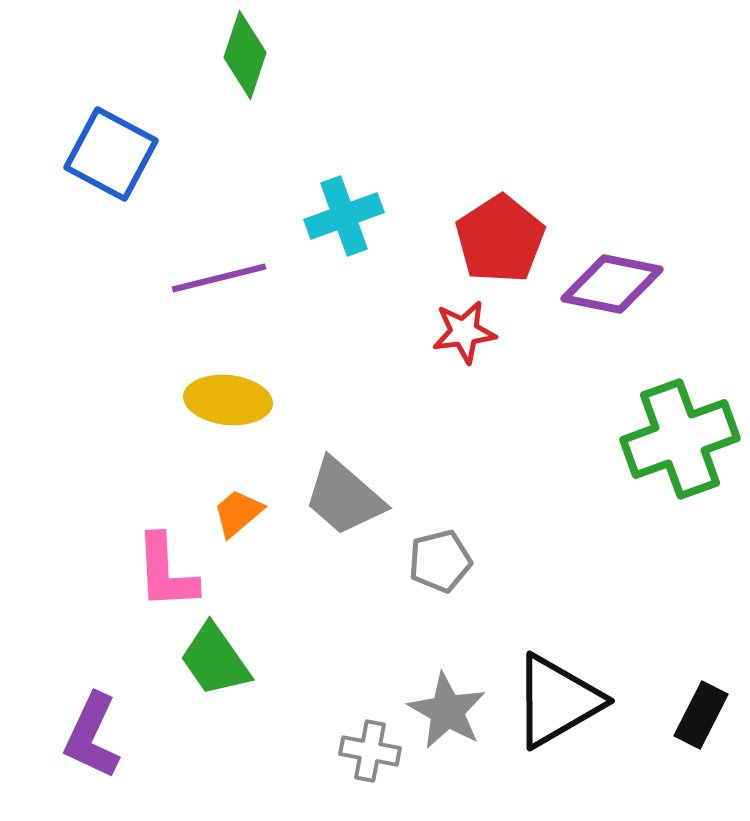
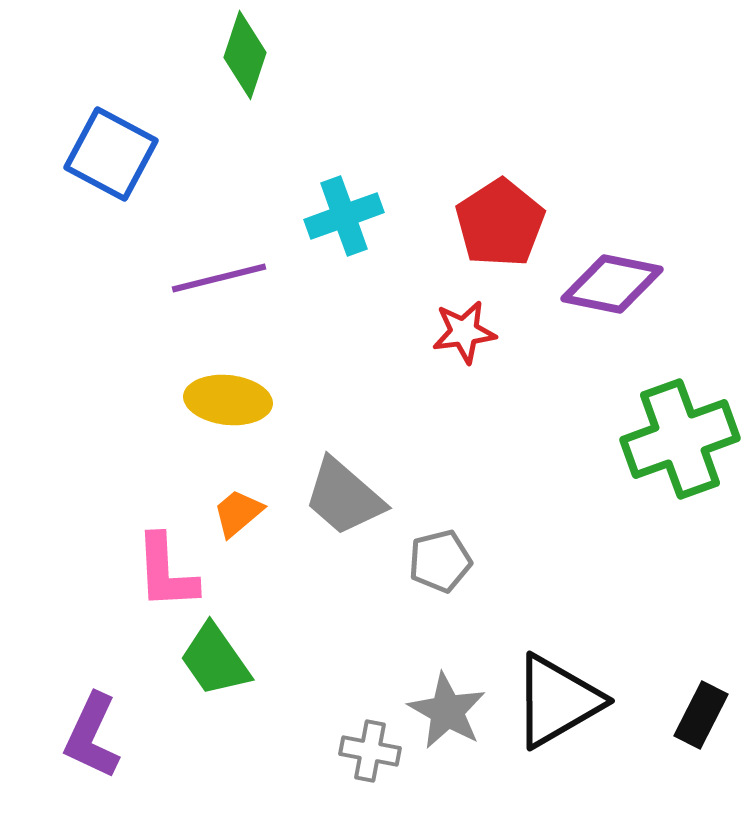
red pentagon: moved 16 px up
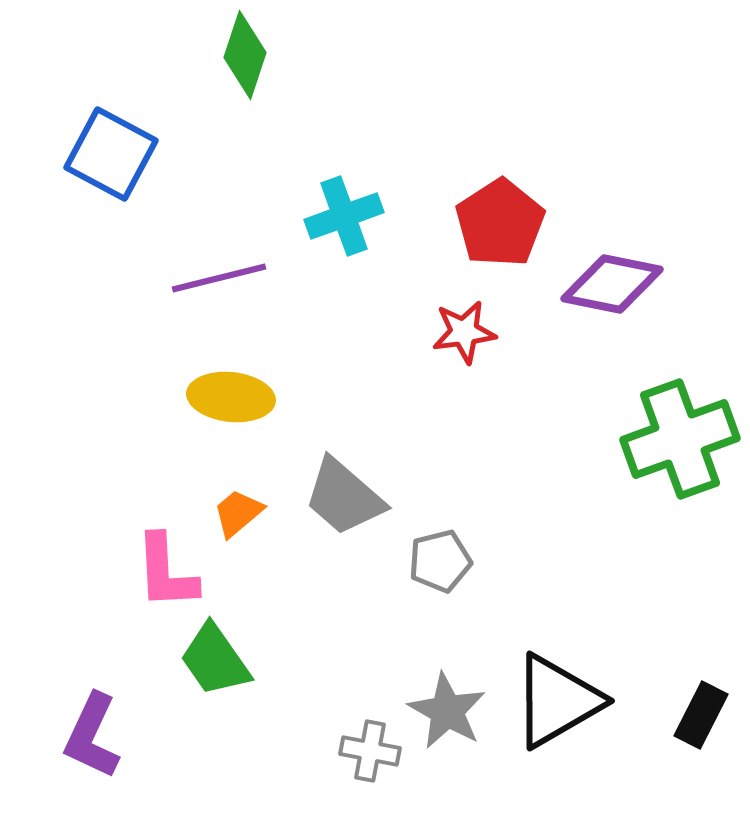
yellow ellipse: moved 3 px right, 3 px up
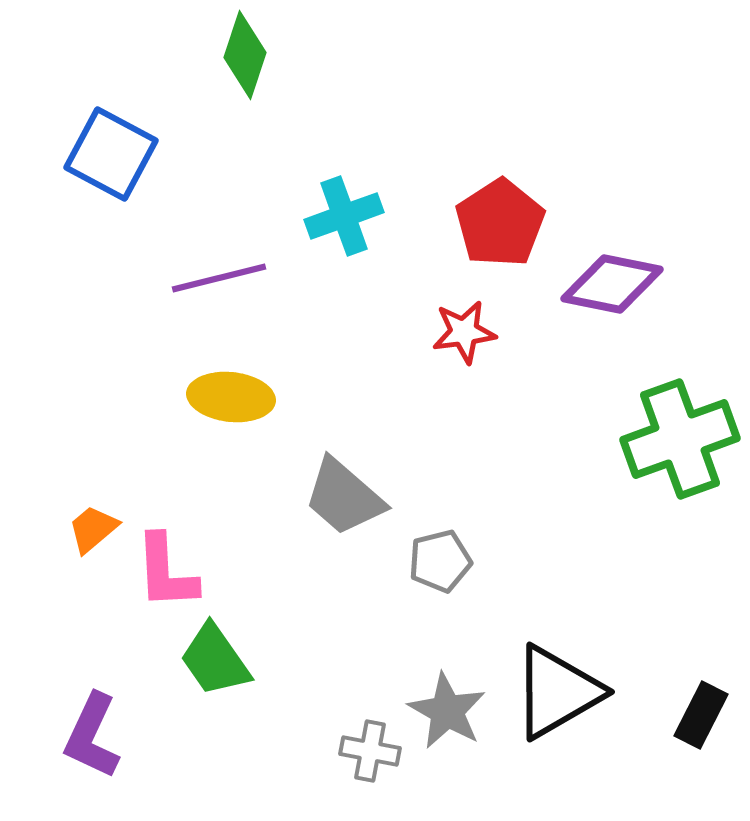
orange trapezoid: moved 145 px left, 16 px down
black triangle: moved 9 px up
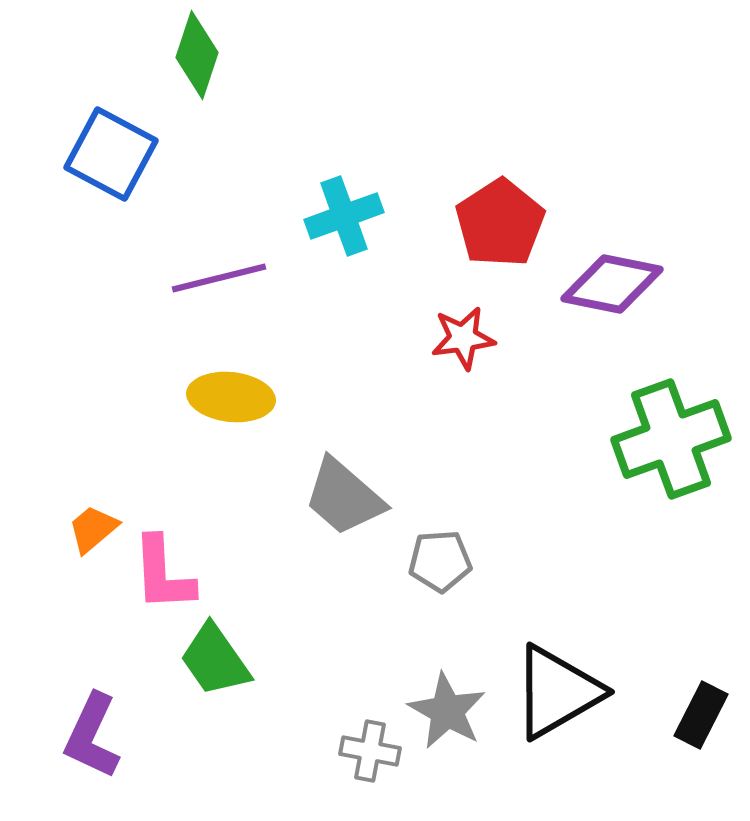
green diamond: moved 48 px left
red star: moved 1 px left, 6 px down
green cross: moved 9 px left
gray pentagon: rotated 10 degrees clockwise
pink L-shape: moved 3 px left, 2 px down
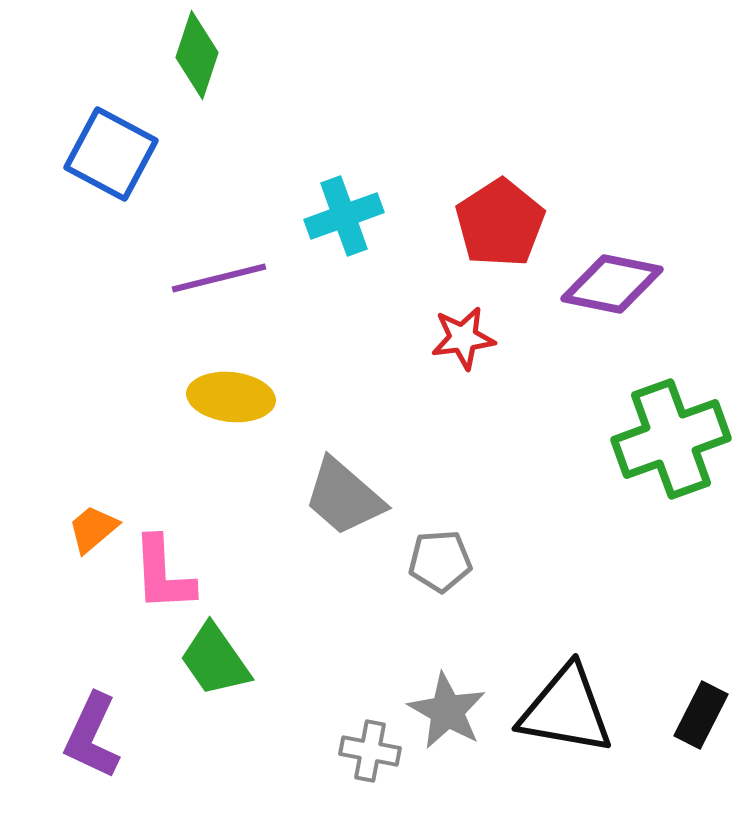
black triangle: moved 9 px right, 18 px down; rotated 40 degrees clockwise
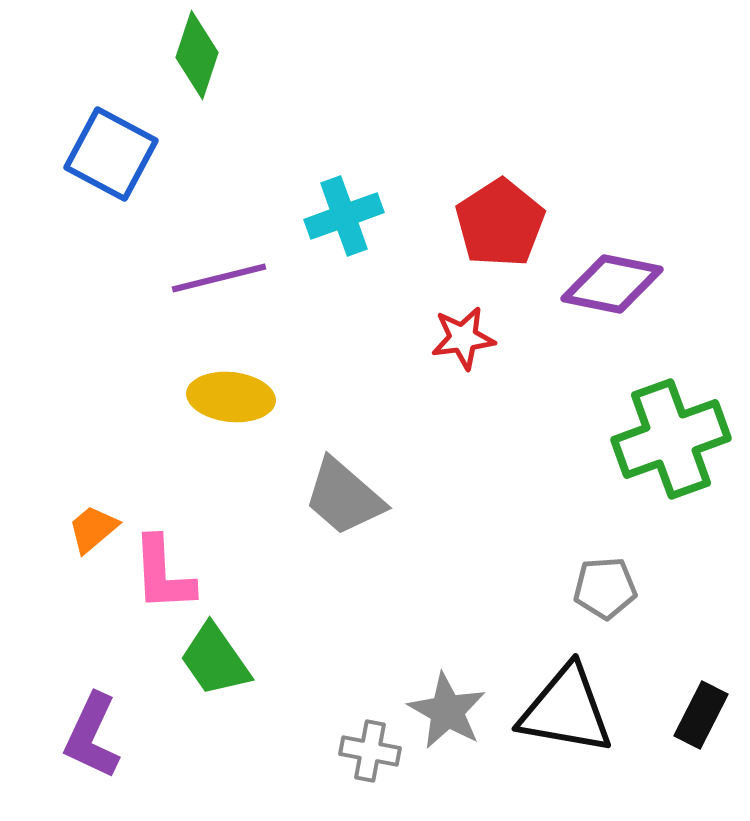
gray pentagon: moved 165 px right, 27 px down
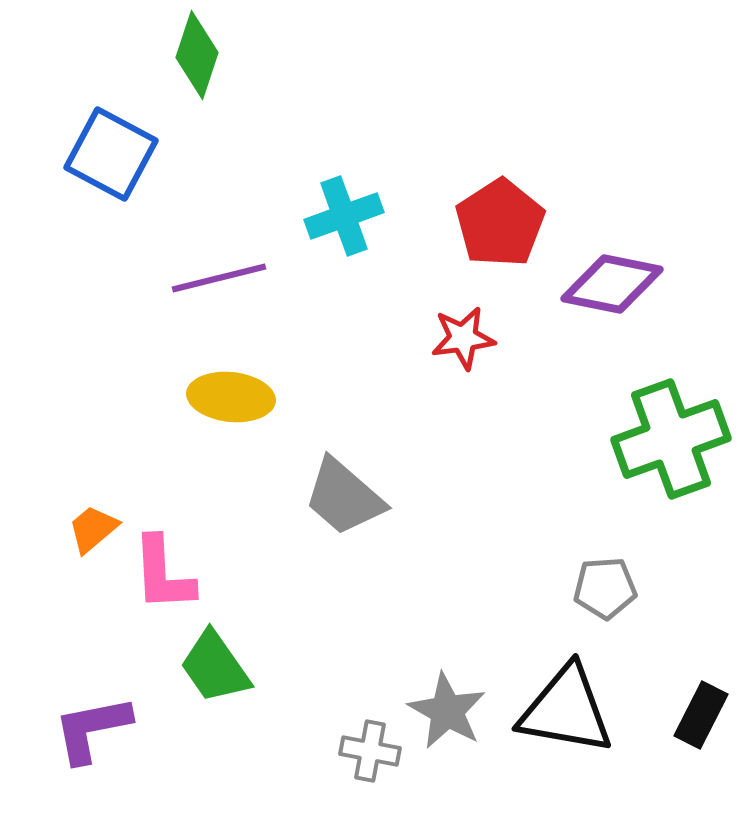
green trapezoid: moved 7 px down
purple L-shape: moved 7 px up; rotated 54 degrees clockwise
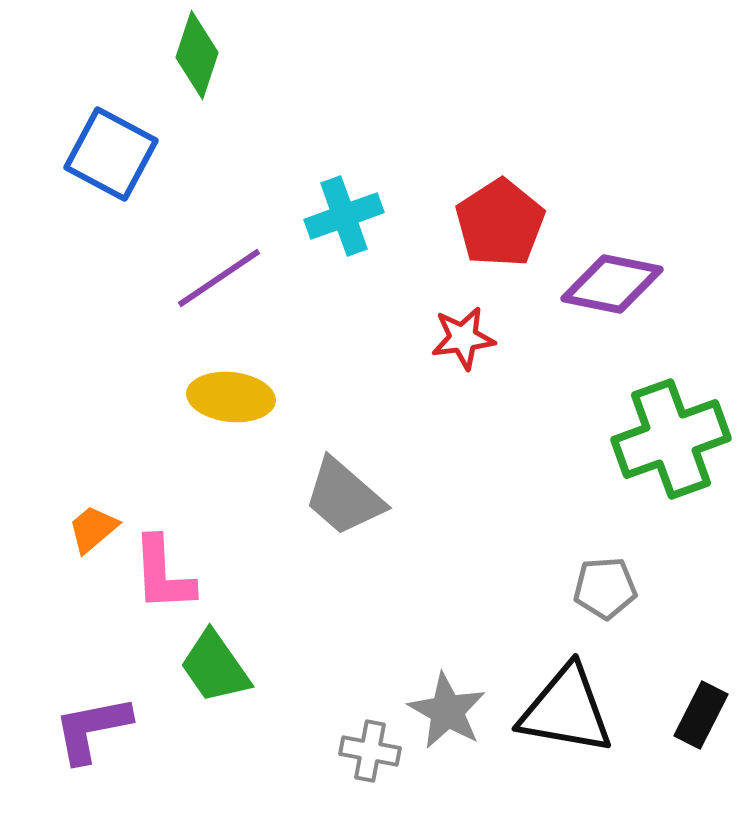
purple line: rotated 20 degrees counterclockwise
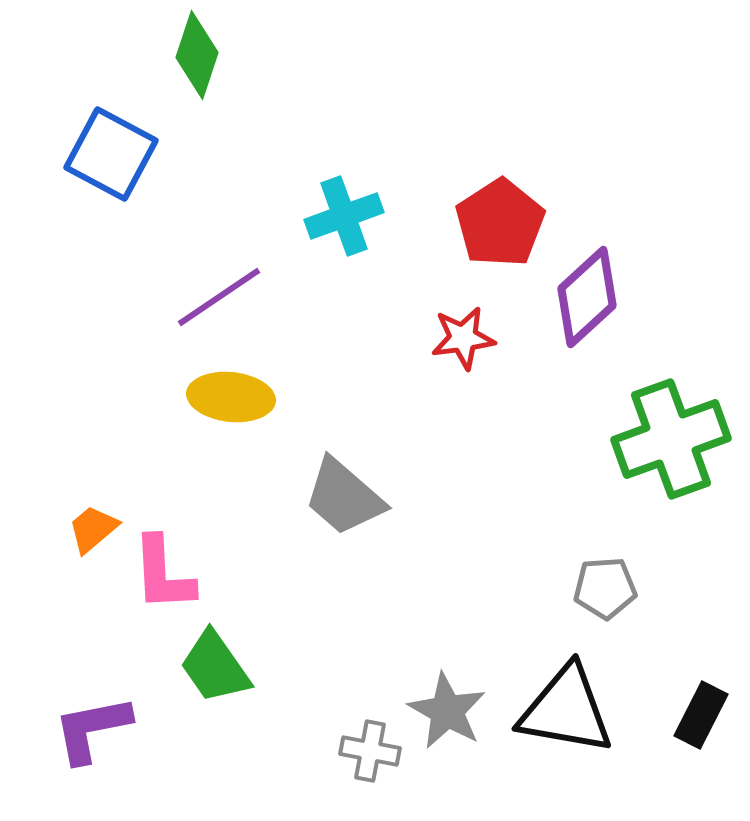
purple line: moved 19 px down
purple diamond: moved 25 px left, 13 px down; rotated 54 degrees counterclockwise
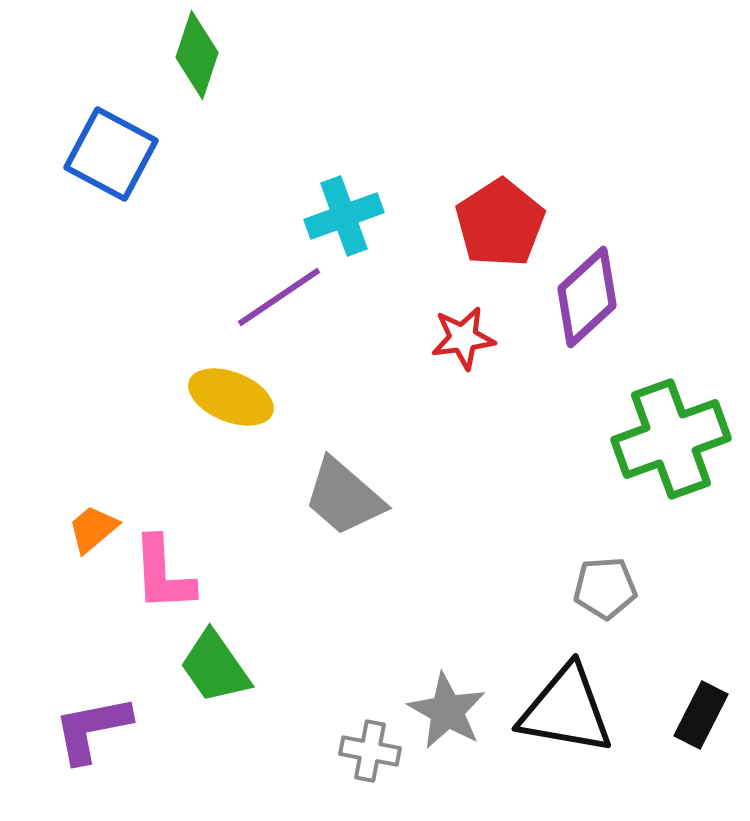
purple line: moved 60 px right
yellow ellipse: rotated 16 degrees clockwise
